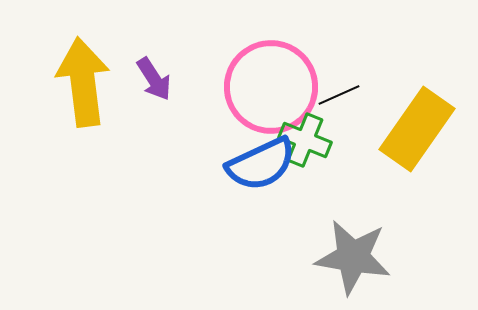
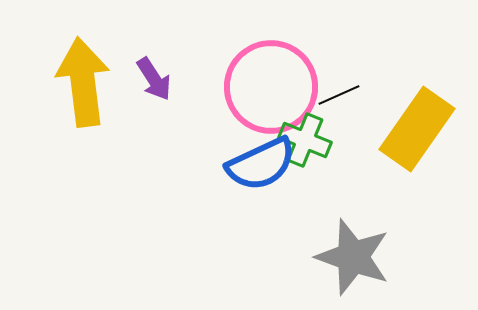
gray star: rotated 10 degrees clockwise
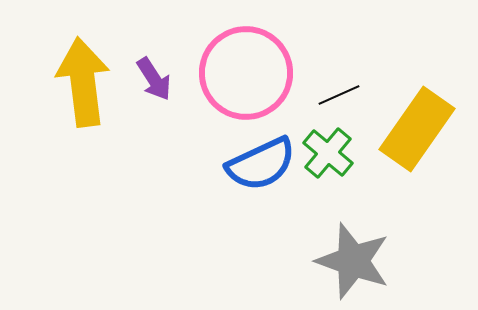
pink circle: moved 25 px left, 14 px up
green cross: moved 23 px right, 13 px down; rotated 18 degrees clockwise
gray star: moved 4 px down
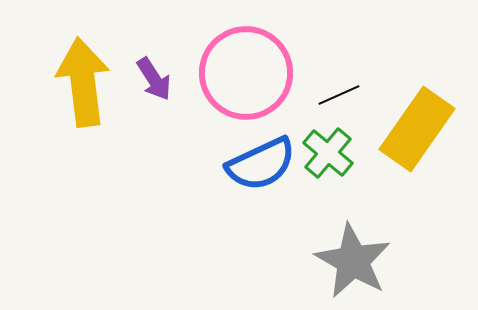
gray star: rotated 10 degrees clockwise
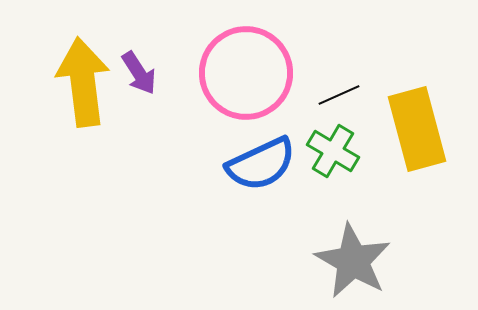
purple arrow: moved 15 px left, 6 px up
yellow rectangle: rotated 50 degrees counterclockwise
green cross: moved 5 px right, 2 px up; rotated 9 degrees counterclockwise
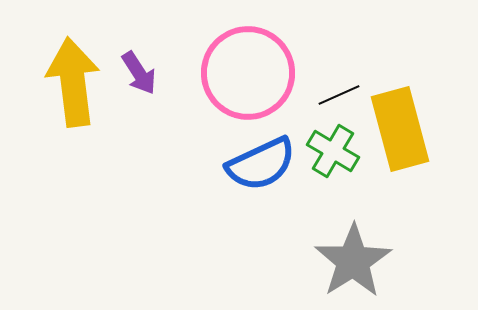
pink circle: moved 2 px right
yellow arrow: moved 10 px left
yellow rectangle: moved 17 px left
gray star: rotated 10 degrees clockwise
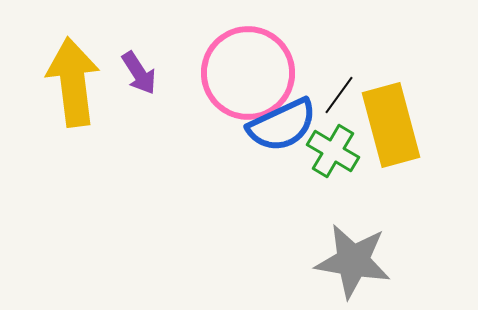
black line: rotated 30 degrees counterclockwise
yellow rectangle: moved 9 px left, 4 px up
blue semicircle: moved 21 px right, 39 px up
gray star: rotated 30 degrees counterclockwise
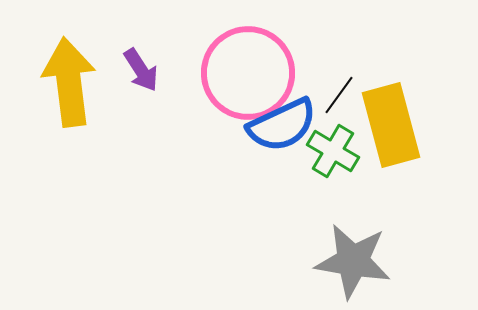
purple arrow: moved 2 px right, 3 px up
yellow arrow: moved 4 px left
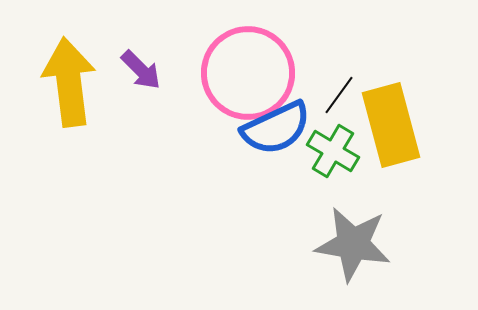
purple arrow: rotated 12 degrees counterclockwise
blue semicircle: moved 6 px left, 3 px down
gray star: moved 17 px up
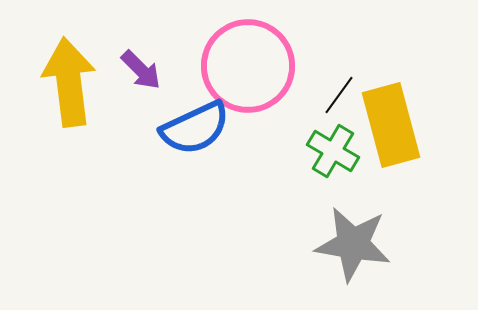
pink circle: moved 7 px up
blue semicircle: moved 81 px left
